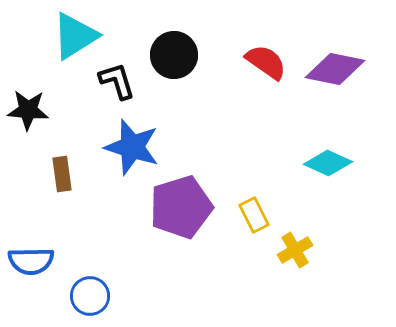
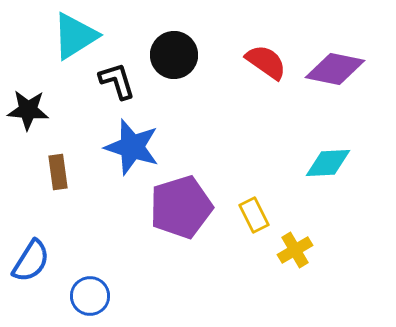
cyan diamond: rotated 27 degrees counterclockwise
brown rectangle: moved 4 px left, 2 px up
blue semicircle: rotated 57 degrees counterclockwise
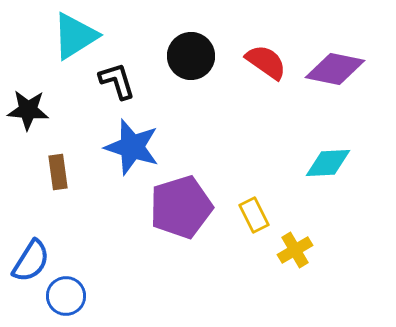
black circle: moved 17 px right, 1 px down
blue circle: moved 24 px left
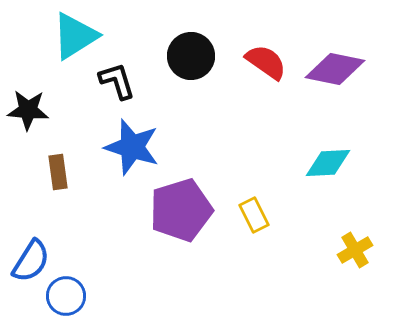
purple pentagon: moved 3 px down
yellow cross: moved 60 px right
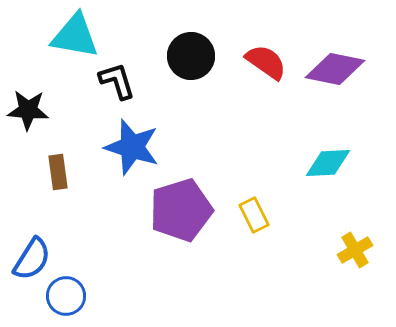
cyan triangle: rotated 42 degrees clockwise
blue semicircle: moved 1 px right, 2 px up
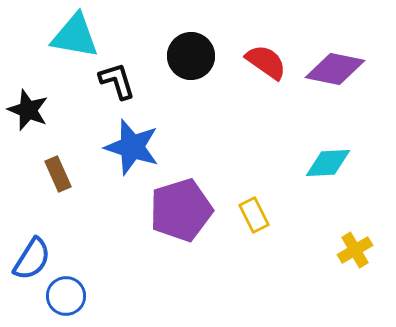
black star: rotated 18 degrees clockwise
brown rectangle: moved 2 px down; rotated 16 degrees counterclockwise
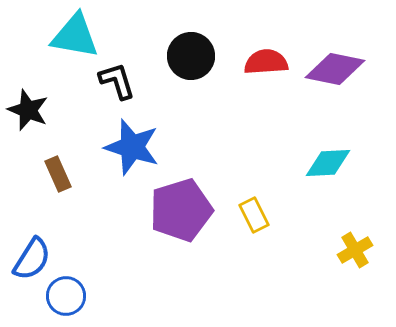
red semicircle: rotated 39 degrees counterclockwise
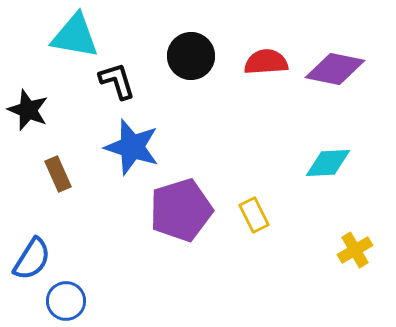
blue circle: moved 5 px down
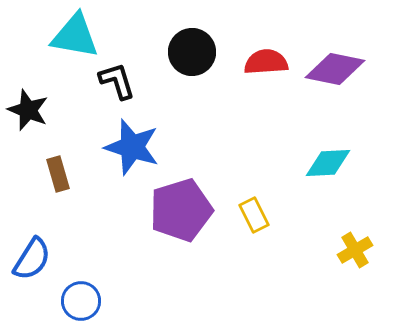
black circle: moved 1 px right, 4 px up
brown rectangle: rotated 8 degrees clockwise
blue circle: moved 15 px right
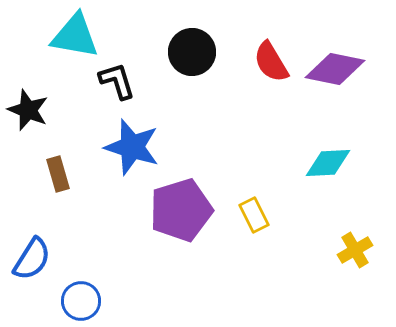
red semicircle: moved 5 px right; rotated 117 degrees counterclockwise
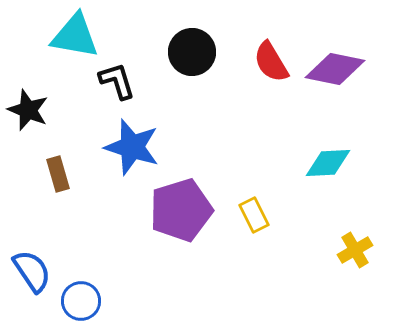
blue semicircle: moved 12 px down; rotated 66 degrees counterclockwise
